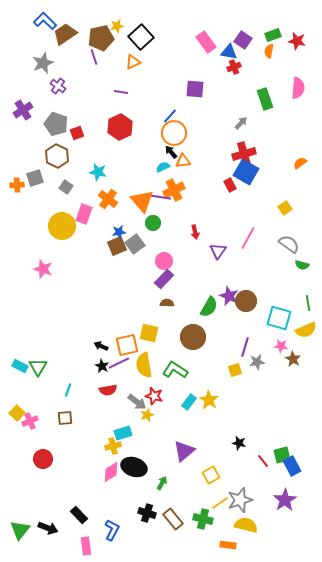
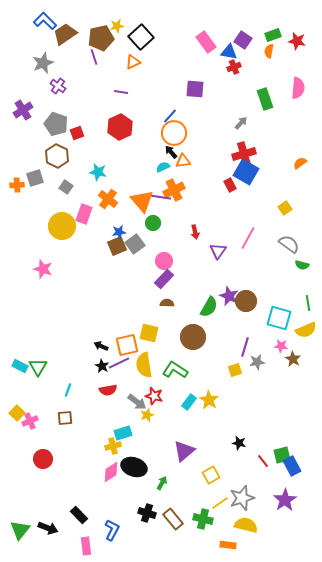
gray star at (240, 500): moved 2 px right, 2 px up
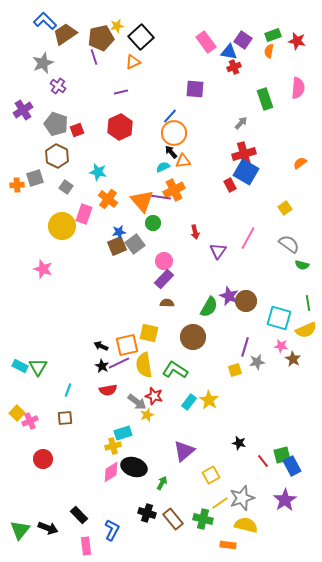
purple line at (121, 92): rotated 24 degrees counterclockwise
red square at (77, 133): moved 3 px up
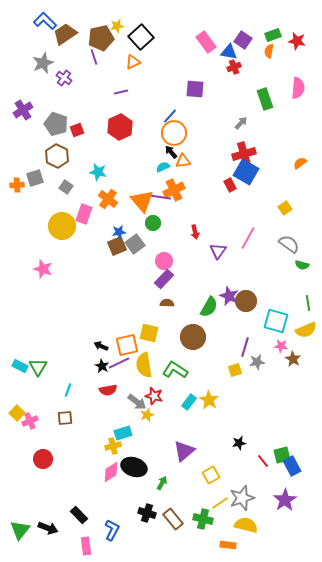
purple cross at (58, 86): moved 6 px right, 8 px up
cyan square at (279, 318): moved 3 px left, 3 px down
black star at (239, 443): rotated 24 degrees counterclockwise
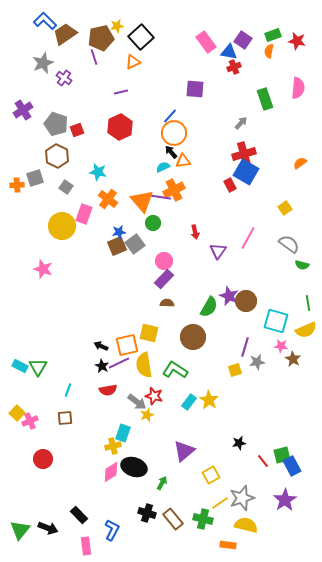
cyan rectangle at (123, 433): rotated 54 degrees counterclockwise
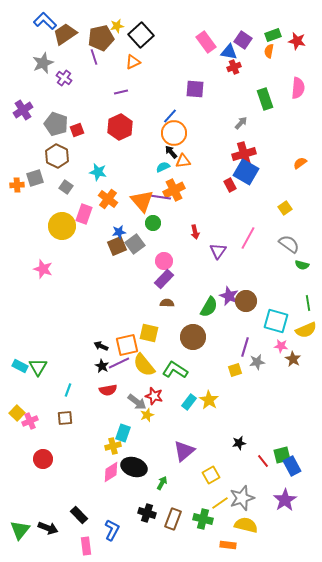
black square at (141, 37): moved 2 px up
yellow semicircle at (144, 365): rotated 30 degrees counterclockwise
brown rectangle at (173, 519): rotated 60 degrees clockwise
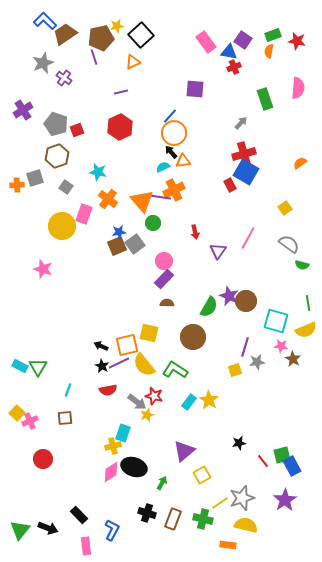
brown hexagon at (57, 156): rotated 15 degrees clockwise
yellow square at (211, 475): moved 9 px left
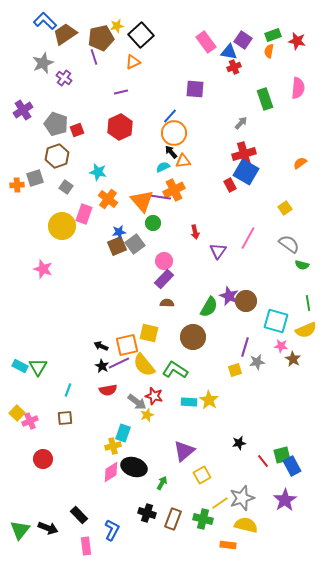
cyan rectangle at (189, 402): rotated 56 degrees clockwise
